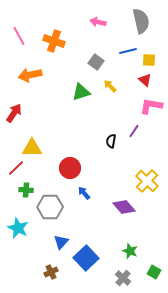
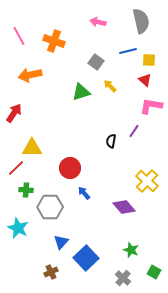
green star: moved 1 px right, 1 px up
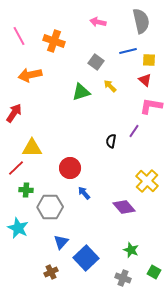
gray cross: rotated 21 degrees counterclockwise
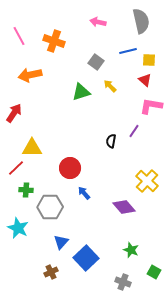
gray cross: moved 4 px down
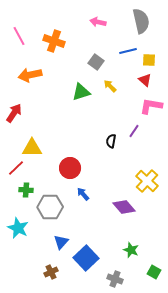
blue arrow: moved 1 px left, 1 px down
gray cross: moved 8 px left, 3 px up
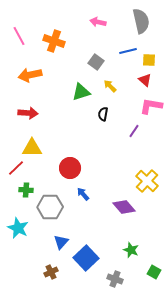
red arrow: moved 14 px right; rotated 60 degrees clockwise
black semicircle: moved 8 px left, 27 px up
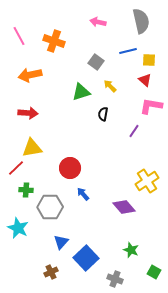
yellow triangle: rotated 10 degrees counterclockwise
yellow cross: rotated 15 degrees clockwise
